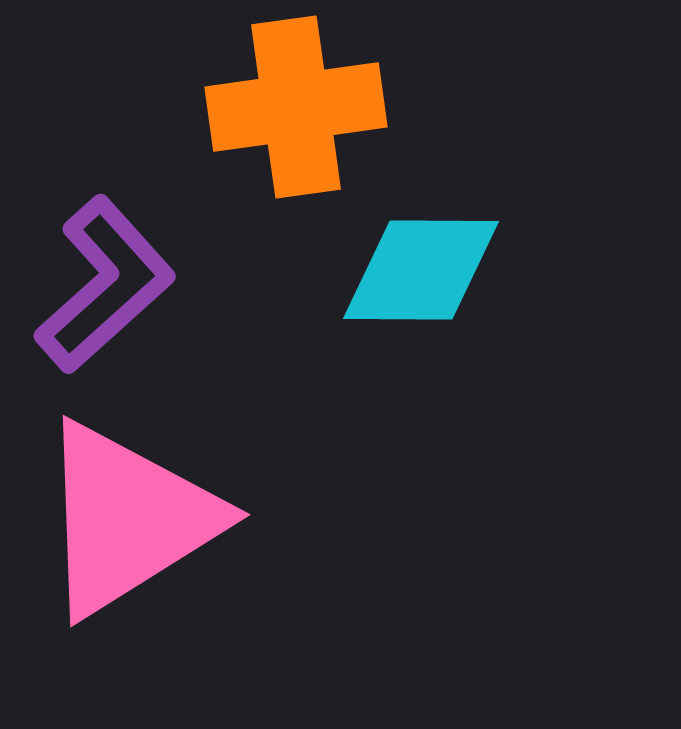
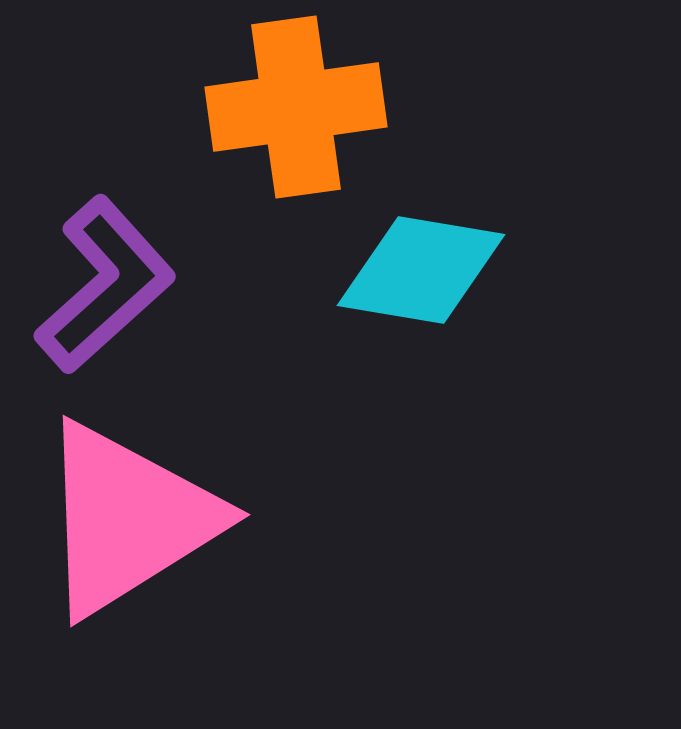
cyan diamond: rotated 9 degrees clockwise
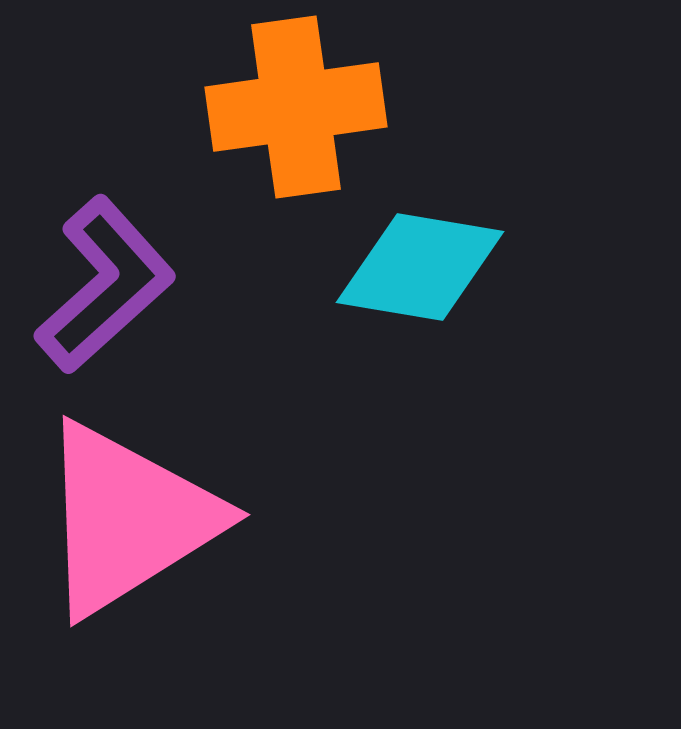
cyan diamond: moved 1 px left, 3 px up
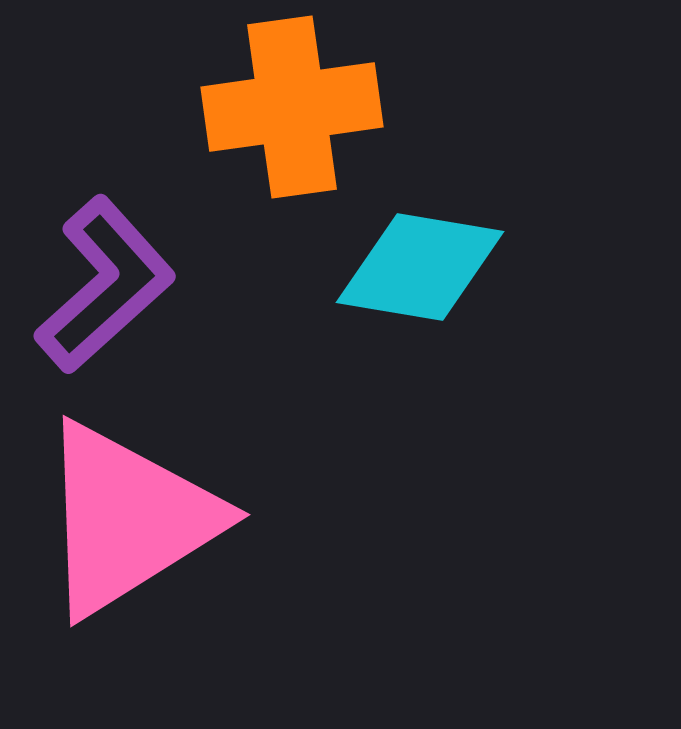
orange cross: moved 4 px left
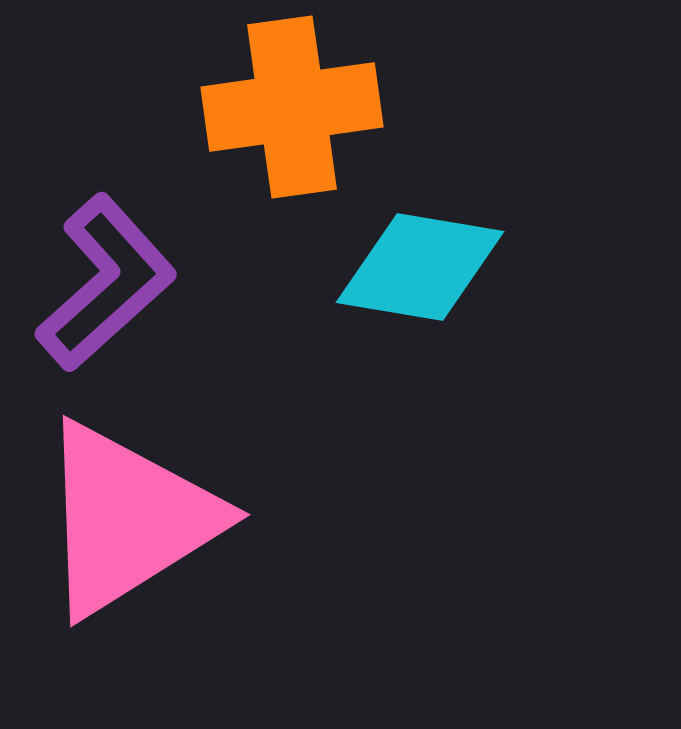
purple L-shape: moved 1 px right, 2 px up
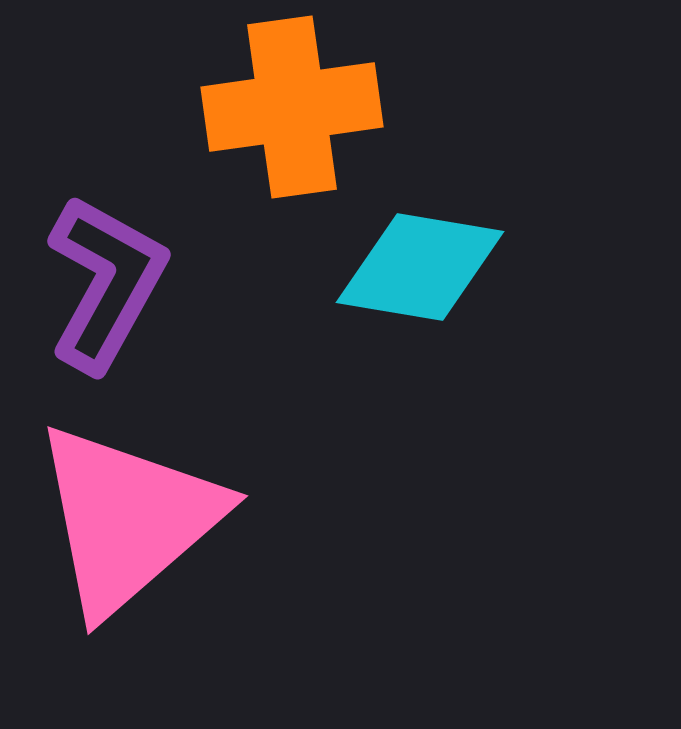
purple L-shape: rotated 19 degrees counterclockwise
pink triangle: rotated 9 degrees counterclockwise
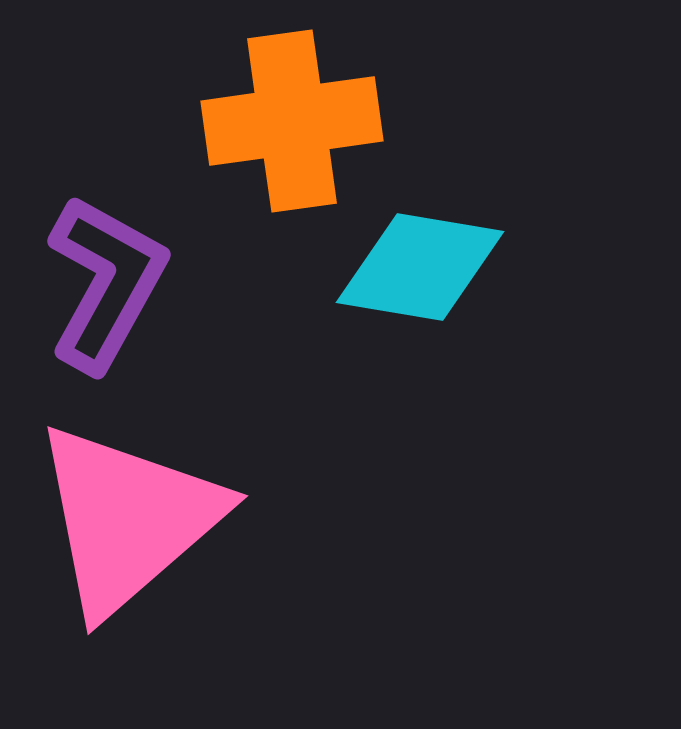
orange cross: moved 14 px down
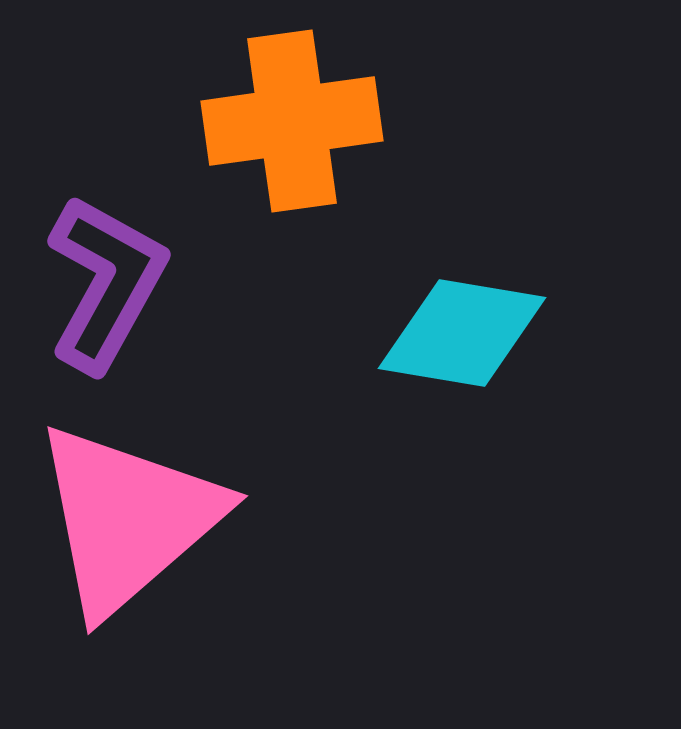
cyan diamond: moved 42 px right, 66 px down
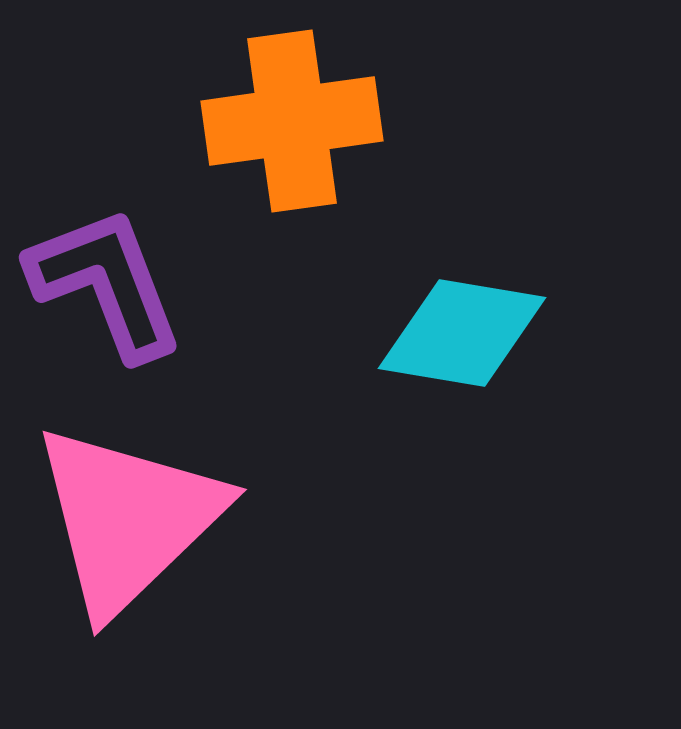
purple L-shape: rotated 50 degrees counterclockwise
pink triangle: rotated 3 degrees counterclockwise
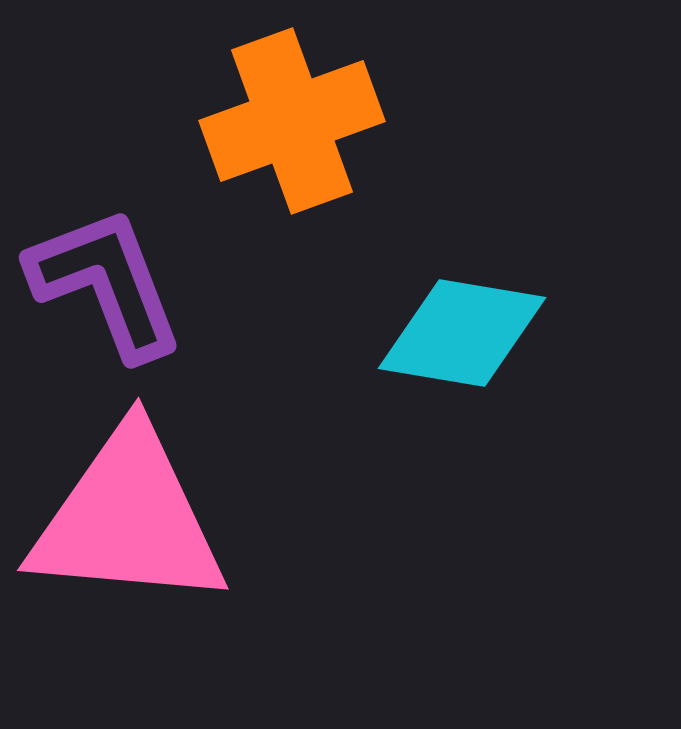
orange cross: rotated 12 degrees counterclockwise
pink triangle: rotated 49 degrees clockwise
